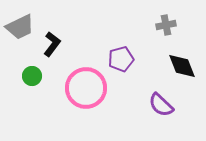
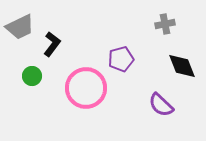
gray cross: moved 1 px left, 1 px up
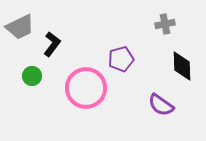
black diamond: rotated 20 degrees clockwise
purple semicircle: rotated 8 degrees counterclockwise
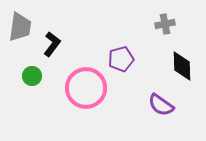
gray trapezoid: rotated 56 degrees counterclockwise
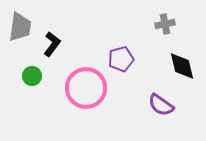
black diamond: rotated 12 degrees counterclockwise
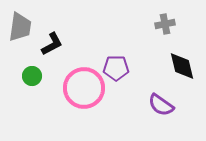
black L-shape: rotated 25 degrees clockwise
purple pentagon: moved 5 px left, 9 px down; rotated 15 degrees clockwise
pink circle: moved 2 px left
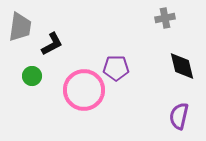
gray cross: moved 6 px up
pink circle: moved 2 px down
purple semicircle: moved 18 px right, 11 px down; rotated 68 degrees clockwise
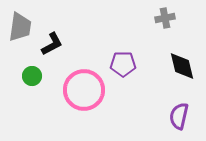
purple pentagon: moved 7 px right, 4 px up
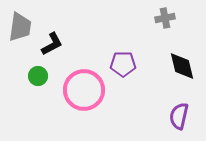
green circle: moved 6 px right
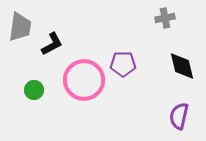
green circle: moved 4 px left, 14 px down
pink circle: moved 10 px up
